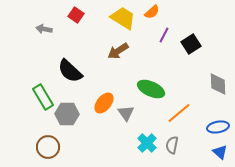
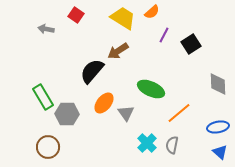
gray arrow: moved 2 px right
black semicircle: moved 22 px right; rotated 88 degrees clockwise
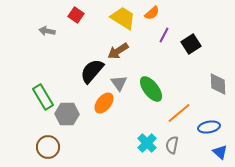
orange semicircle: moved 1 px down
gray arrow: moved 1 px right, 2 px down
green ellipse: rotated 28 degrees clockwise
gray triangle: moved 7 px left, 30 px up
blue ellipse: moved 9 px left
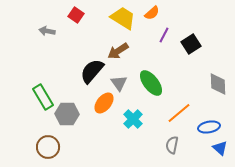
green ellipse: moved 6 px up
cyan cross: moved 14 px left, 24 px up
blue triangle: moved 4 px up
